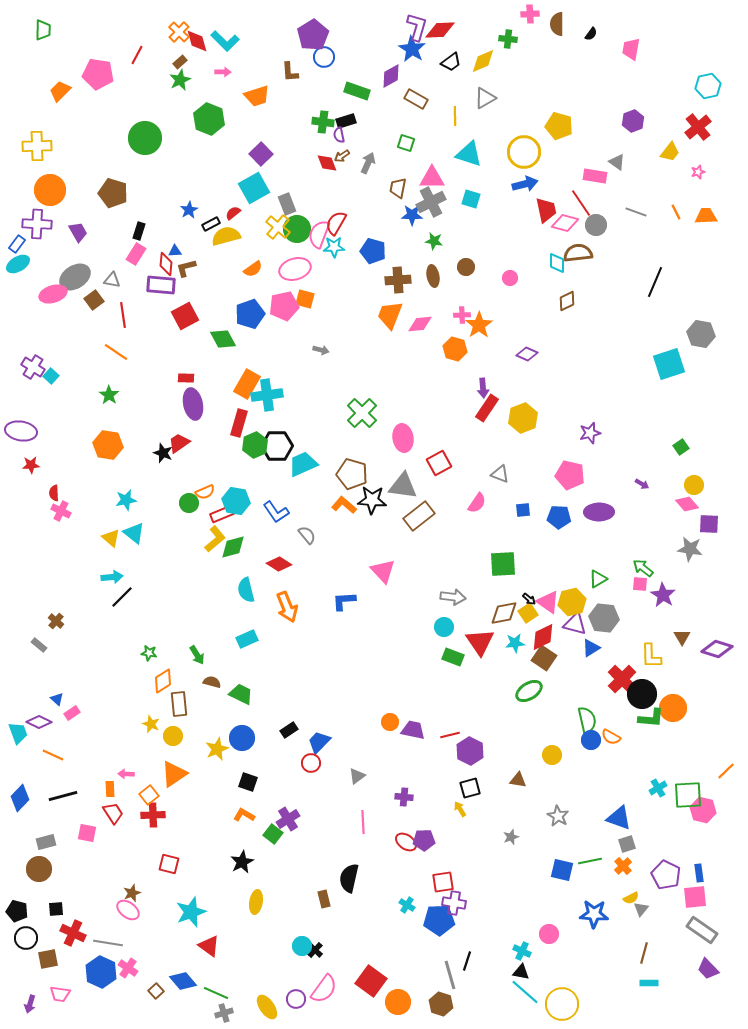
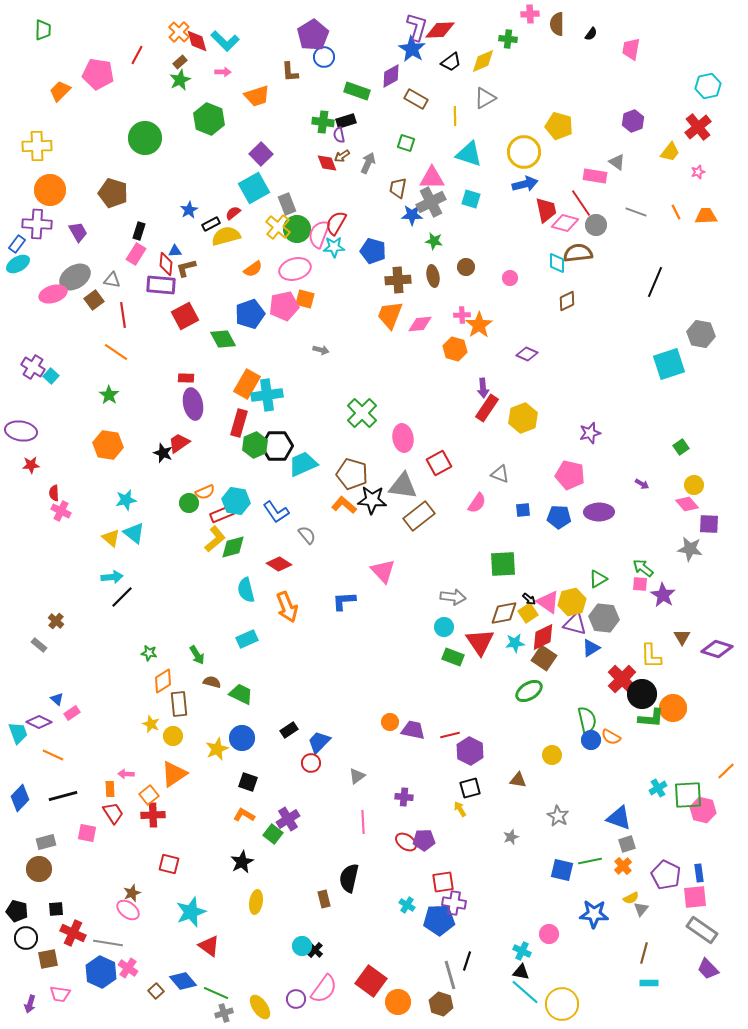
yellow ellipse at (267, 1007): moved 7 px left
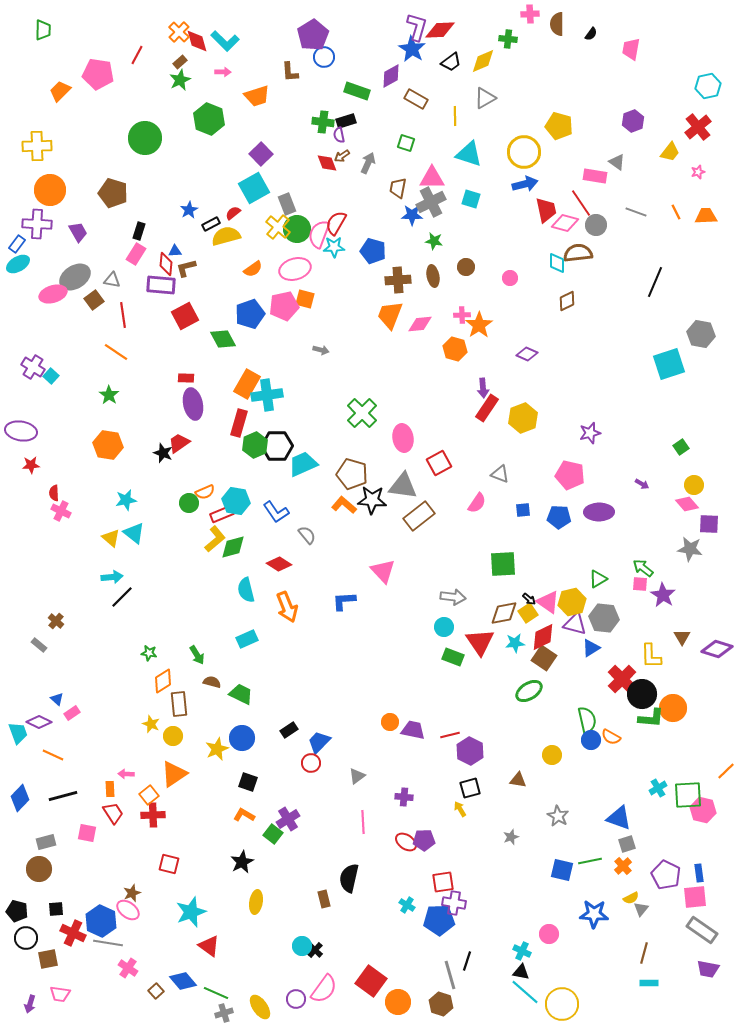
purple trapezoid at (708, 969): rotated 35 degrees counterclockwise
blue hexagon at (101, 972): moved 51 px up
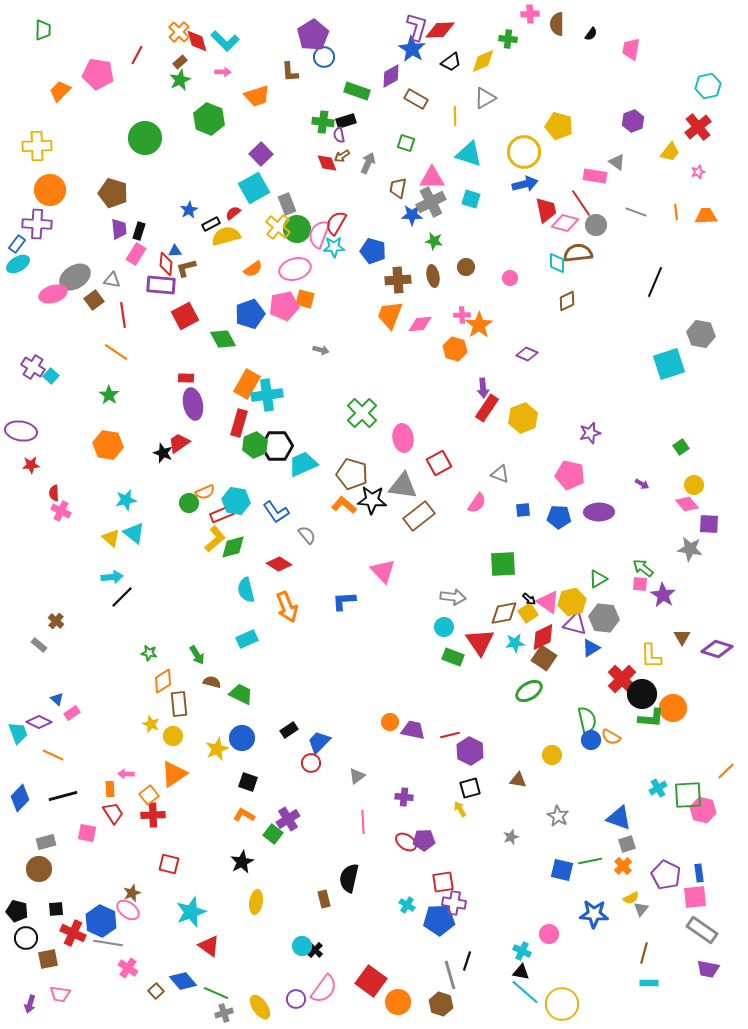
orange line at (676, 212): rotated 21 degrees clockwise
purple trapezoid at (78, 232): moved 41 px right, 3 px up; rotated 25 degrees clockwise
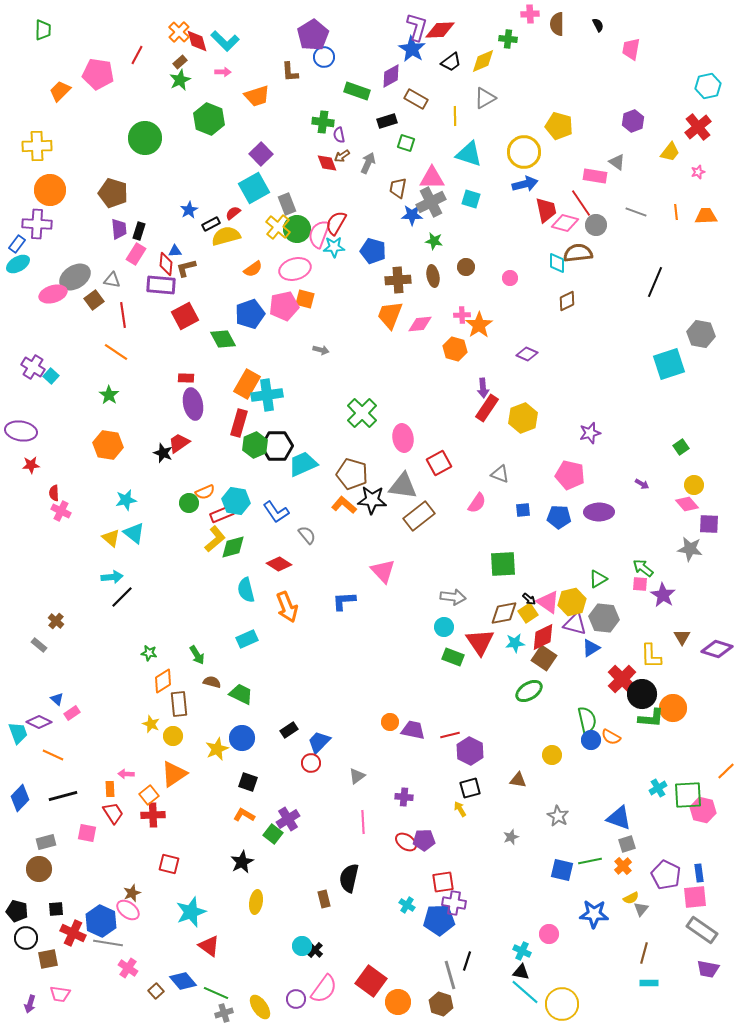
black semicircle at (591, 34): moved 7 px right, 9 px up; rotated 64 degrees counterclockwise
black rectangle at (346, 121): moved 41 px right
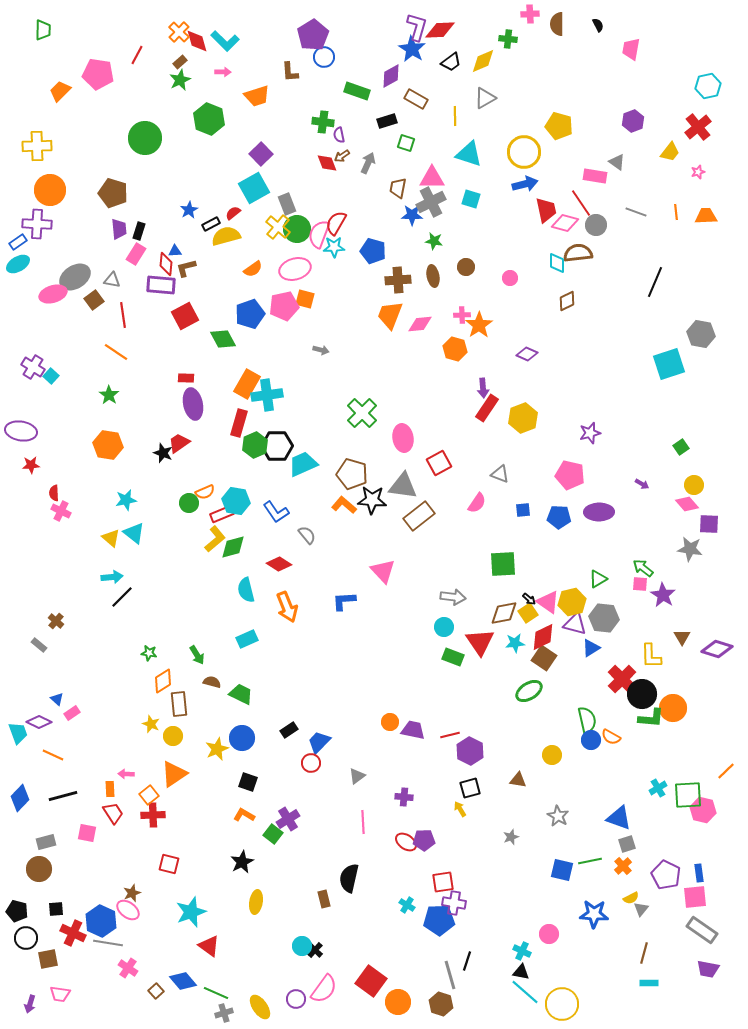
blue rectangle at (17, 244): moved 1 px right, 2 px up; rotated 18 degrees clockwise
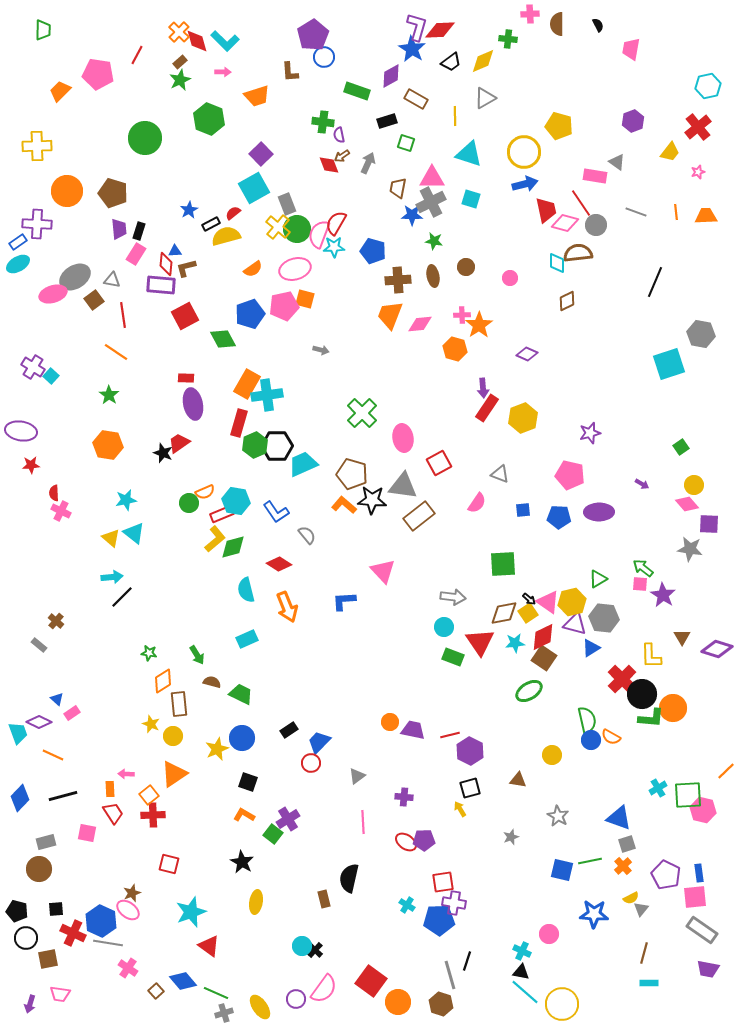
red diamond at (327, 163): moved 2 px right, 2 px down
orange circle at (50, 190): moved 17 px right, 1 px down
black star at (242, 862): rotated 15 degrees counterclockwise
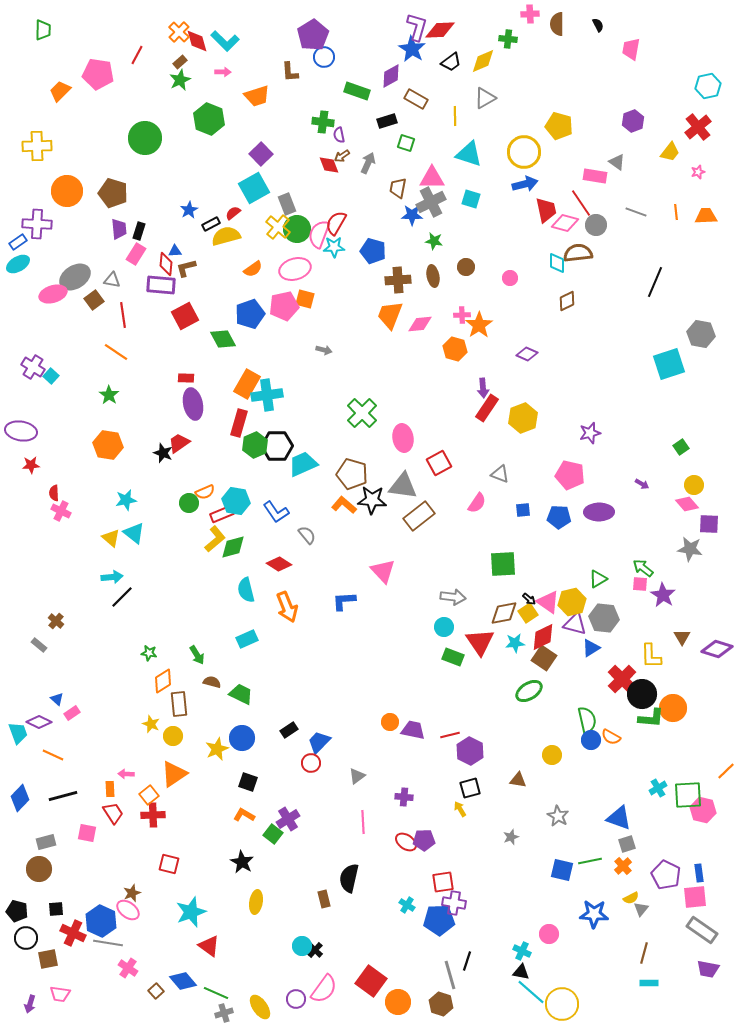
gray arrow at (321, 350): moved 3 px right
cyan line at (525, 992): moved 6 px right
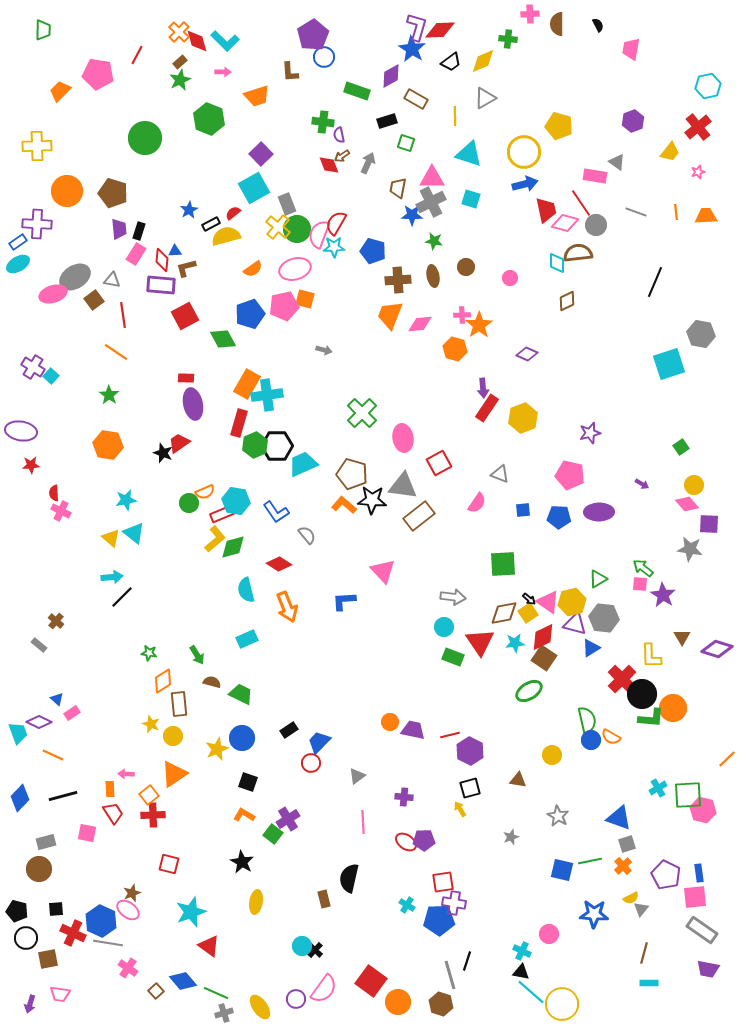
red diamond at (166, 264): moved 4 px left, 4 px up
orange line at (726, 771): moved 1 px right, 12 px up
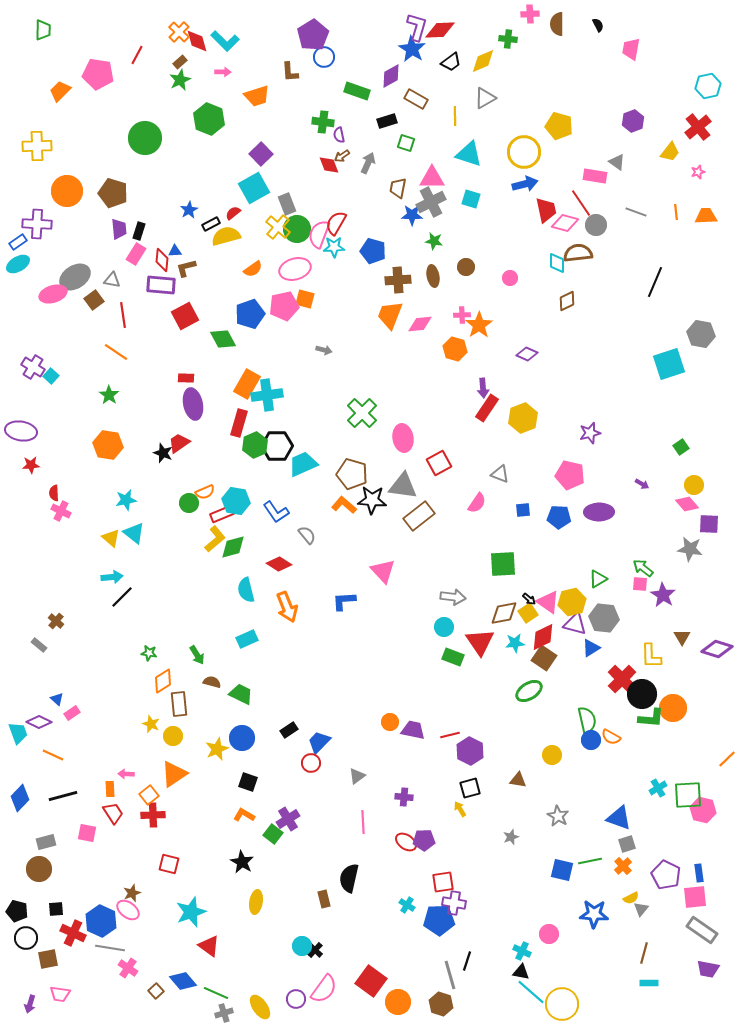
gray line at (108, 943): moved 2 px right, 5 px down
